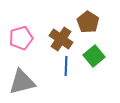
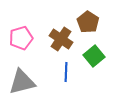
blue line: moved 6 px down
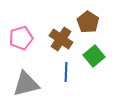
gray triangle: moved 4 px right, 2 px down
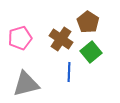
pink pentagon: moved 1 px left
green square: moved 3 px left, 4 px up
blue line: moved 3 px right
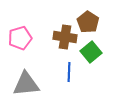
brown cross: moved 4 px right, 2 px up; rotated 25 degrees counterclockwise
gray triangle: rotated 8 degrees clockwise
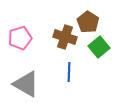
brown cross: rotated 10 degrees clockwise
green square: moved 8 px right, 5 px up
gray triangle: rotated 36 degrees clockwise
